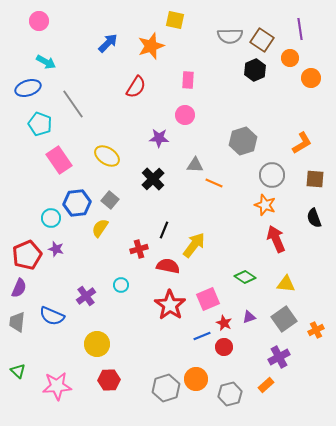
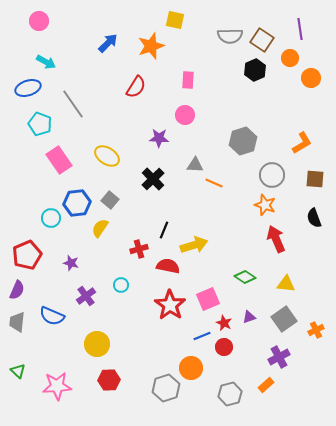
yellow arrow at (194, 245): rotated 36 degrees clockwise
purple star at (56, 249): moved 15 px right, 14 px down
purple semicircle at (19, 288): moved 2 px left, 2 px down
orange circle at (196, 379): moved 5 px left, 11 px up
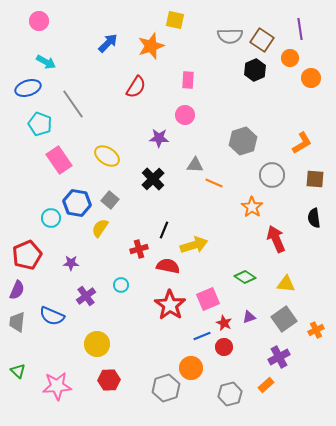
blue hexagon at (77, 203): rotated 16 degrees clockwise
orange star at (265, 205): moved 13 px left, 2 px down; rotated 15 degrees clockwise
black semicircle at (314, 218): rotated 12 degrees clockwise
purple star at (71, 263): rotated 14 degrees counterclockwise
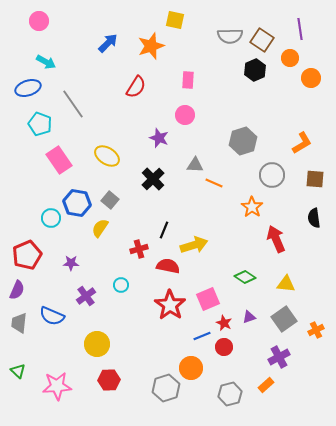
purple star at (159, 138): rotated 18 degrees clockwise
gray trapezoid at (17, 322): moved 2 px right, 1 px down
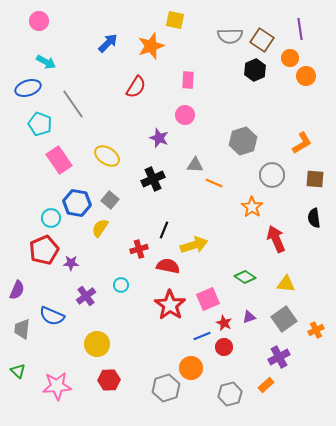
orange circle at (311, 78): moved 5 px left, 2 px up
black cross at (153, 179): rotated 20 degrees clockwise
red pentagon at (27, 255): moved 17 px right, 5 px up
gray trapezoid at (19, 323): moved 3 px right, 6 px down
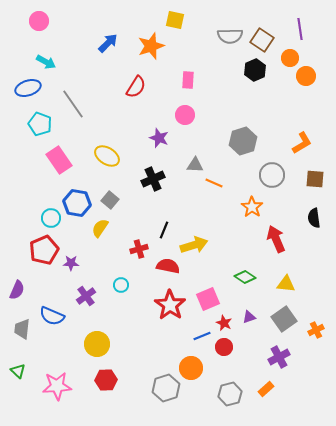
red hexagon at (109, 380): moved 3 px left
orange rectangle at (266, 385): moved 4 px down
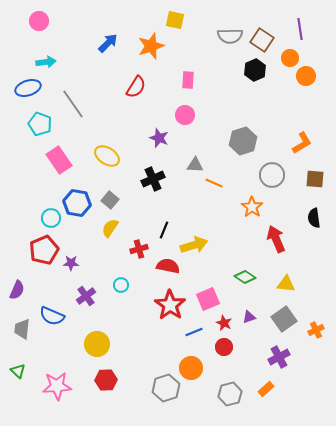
cyan arrow at (46, 62): rotated 36 degrees counterclockwise
yellow semicircle at (100, 228): moved 10 px right
blue line at (202, 336): moved 8 px left, 4 px up
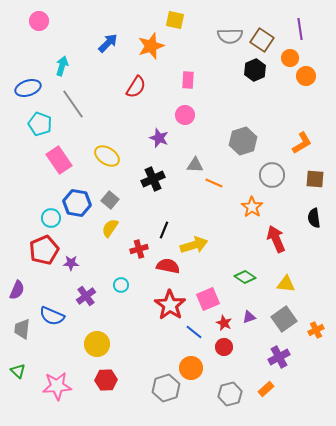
cyan arrow at (46, 62): moved 16 px right, 4 px down; rotated 66 degrees counterclockwise
blue line at (194, 332): rotated 60 degrees clockwise
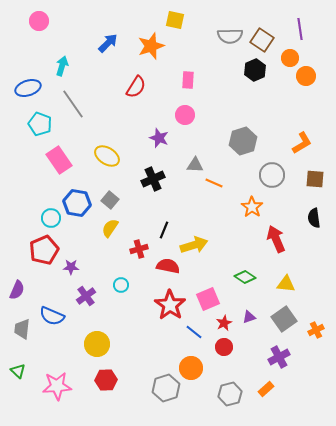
purple star at (71, 263): moved 4 px down
red star at (224, 323): rotated 21 degrees clockwise
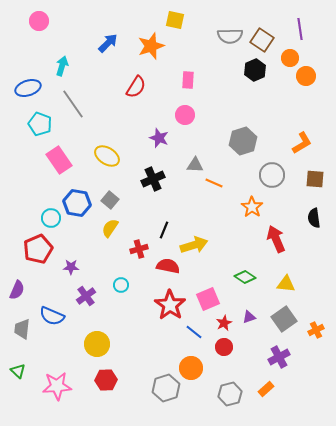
red pentagon at (44, 250): moved 6 px left, 1 px up
